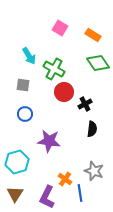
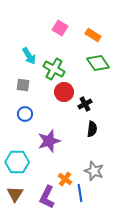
purple star: rotated 25 degrees counterclockwise
cyan hexagon: rotated 15 degrees clockwise
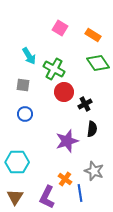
purple star: moved 18 px right
brown triangle: moved 3 px down
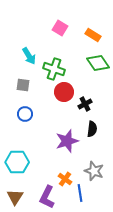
green cross: rotated 10 degrees counterclockwise
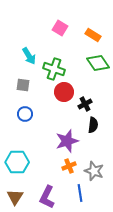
black semicircle: moved 1 px right, 4 px up
orange cross: moved 4 px right, 13 px up; rotated 32 degrees clockwise
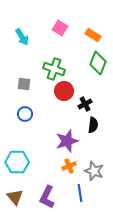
cyan arrow: moved 7 px left, 19 px up
green diamond: rotated 55 degrees clockwise
gray square: moved 1 px right, 1 px up
red circle: moved 1 px up
brown triangle: rotated 12 degrees counterclockwise
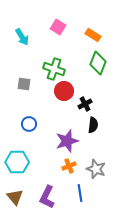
pink square: moved 2 px left, 1 px up
blue circle: moved 4 px right, 10 px down
gray star: moved 2 px right, 2 px up
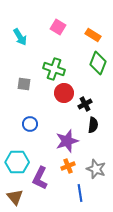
cyan arrow: moved 2 px left
red circle: moved 2 px down
blue circle: moved 1 px right
orange cross: moved 1 px left
purple L-shape: moved 7 px left, 19 px up
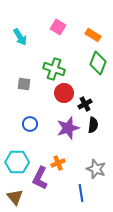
purple star: moved 1 px right, 13 px up
orange cross: moved 10 px left, 3 px up
blue line: moved 1 px right
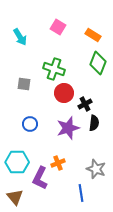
black semicircle: moved 1 px right, 2 px up
